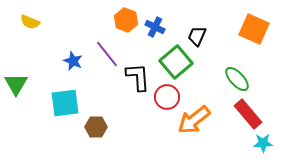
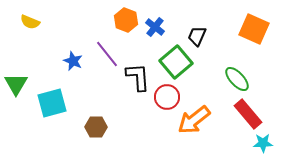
blue cross: rotated 12 degrees clockwise
cyan square: moved 13 px left; rotated 8 degrees counterclockwise
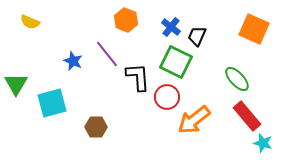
blue cross: moved 16 px right
green square: rotated 24 degrees counterclockwise
red rectangle: moved 1 px left, 2 px down
cyan star: rotated 18 degrees clockwise
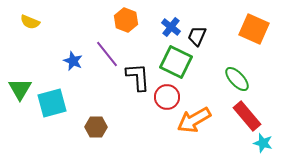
green triangle: moved 4 px right, 5 px down
orange arrow: rotated 8 degrees clockwise
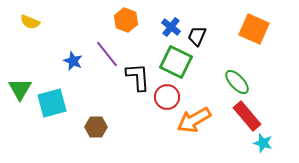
green ellipse: moved 3 px down
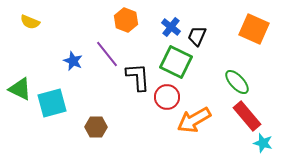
green triangle: rotated 35 degrees counterclockwise
